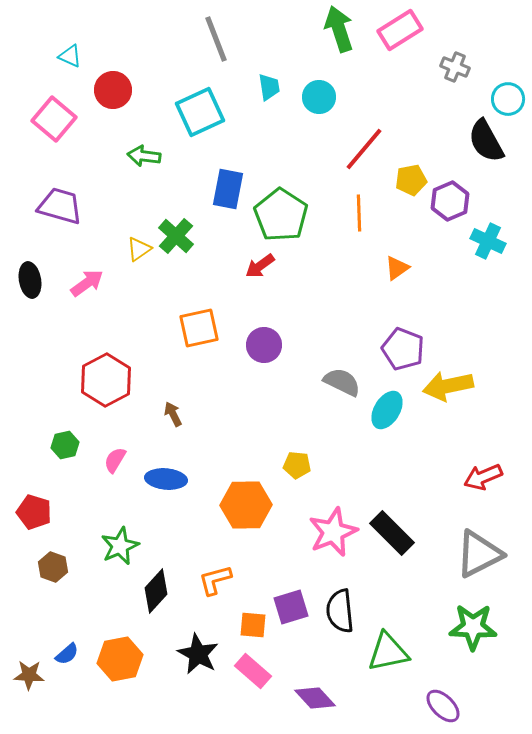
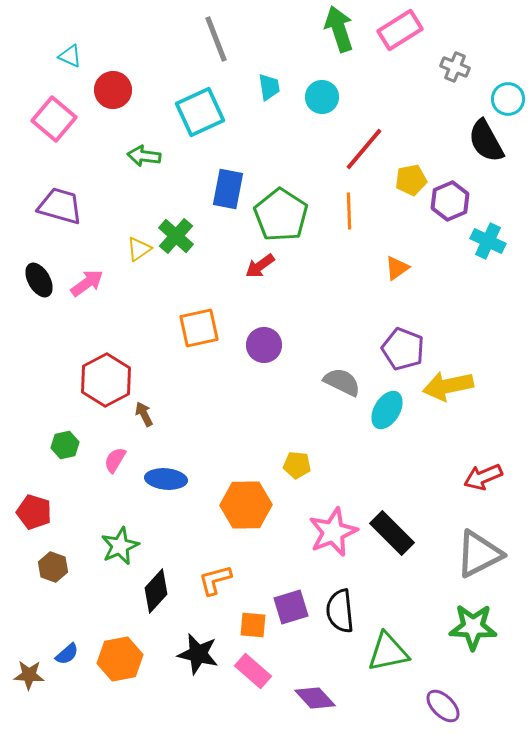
cyan circle at (319, 97): moved 3 px right
orange line at (359, 213): moved 10 px left, 2 px up
black ellipse at (30, 280): moved 9 px right; rotated 20 degrees counterclockwise
brown arrow at (173, 414): moved 29 px left
black star at (198, 654): rotated 15 degrees counterclockwise
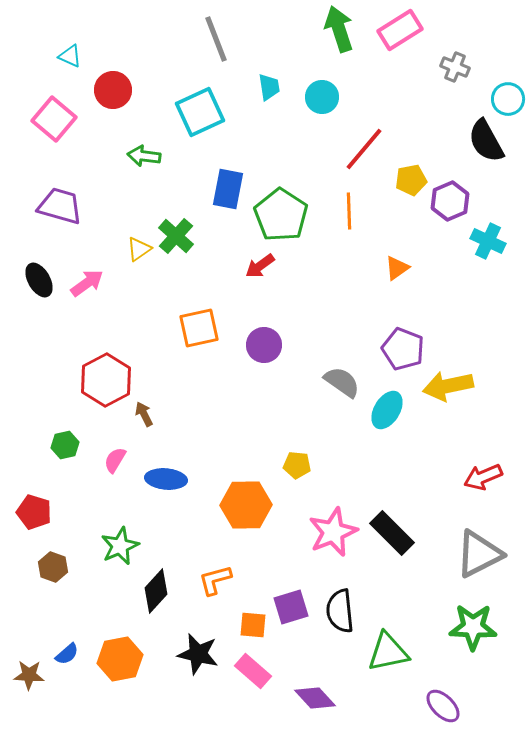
gray semicircle at (342, 382): rotated 9 degrees clockwise
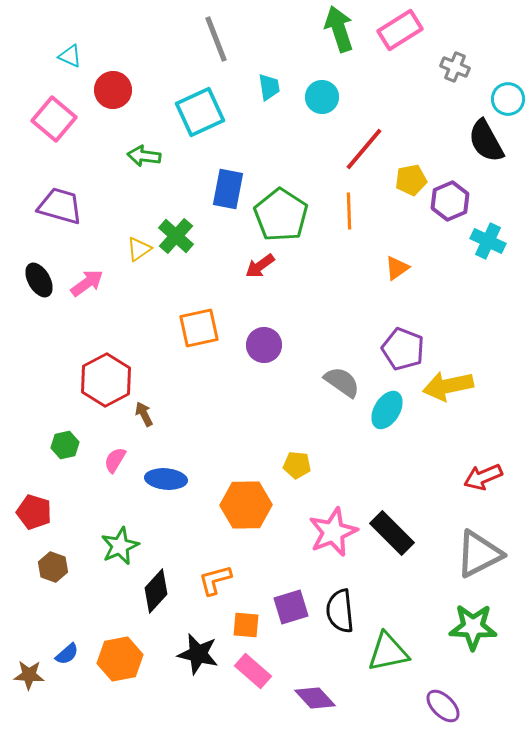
orange square at (253, 625): moved 7 px left
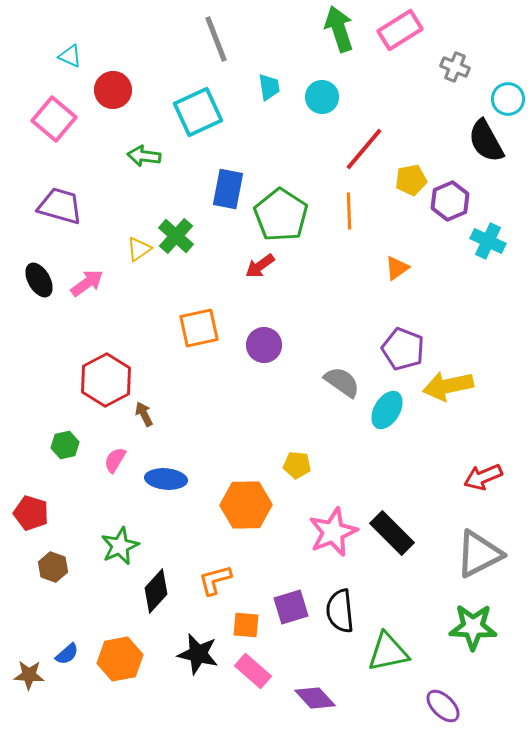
cyan square at (200, 112): moved 2 px left
red pentagon at (34, 512): moved 3 px left, 1 px down
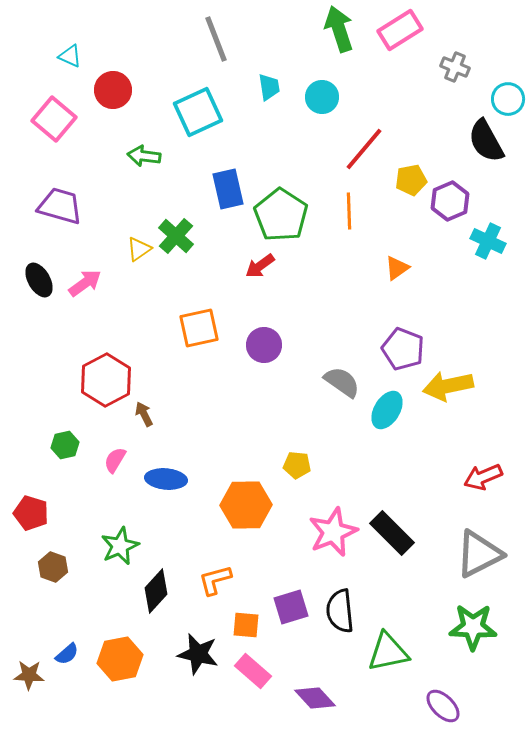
blue rectangle at (228, 189): rotated 24 degrees counterclockwise
pink arrow at (87, 283): moved 2 px left
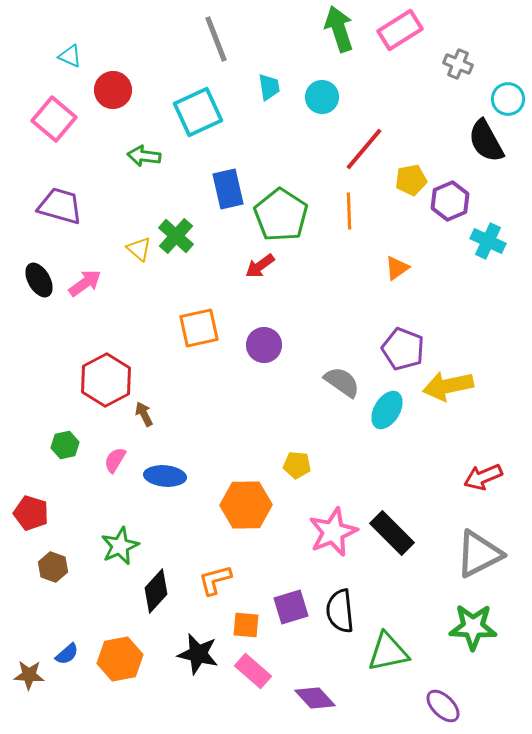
gray cross at (455, 67): moved 3 px right, 3 px up
yellow triangle at (139, 249): rotated 44 degrees counterclockwise
blue ellipse at (166, 479): moved 1 px left, 3 px up
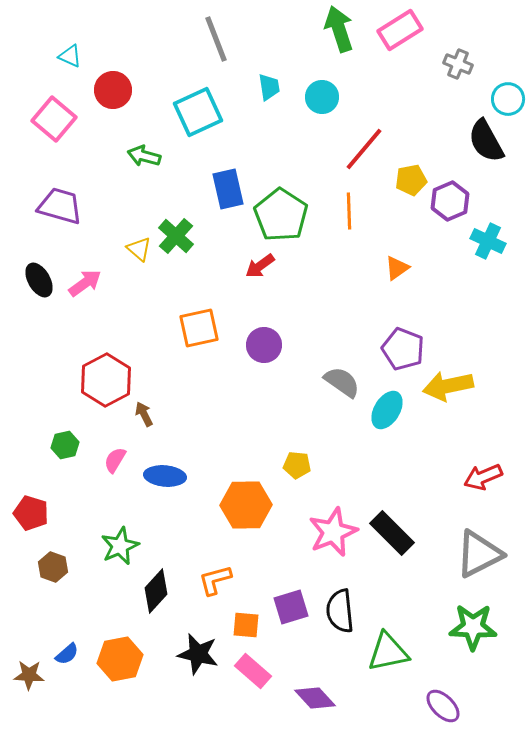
green arrow at (144, 156): rotated 8 degrees clockwise
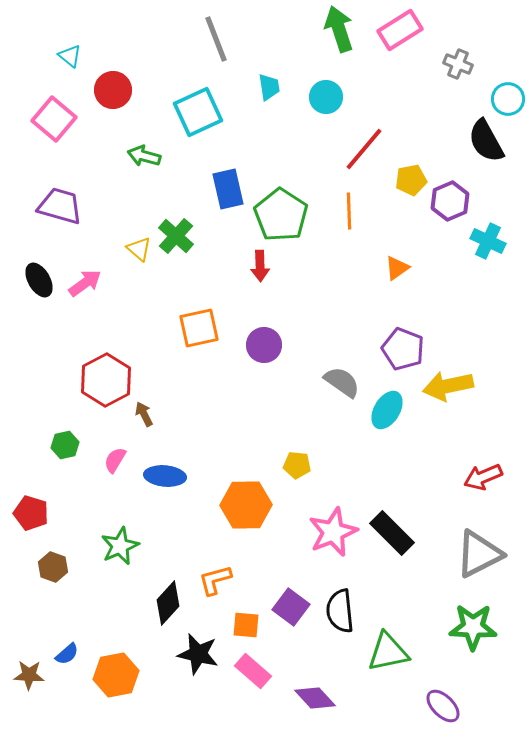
cyan triangle at (70, 56): rotated 15 degrees clockwise
cyan circle at (322, 97): moved 4 px right
red arrow at (260, 266): rotated 56 degrees counterclockwise
black diamond at (156, 591): moved 12 px right, 12 px down
purple square at (291, 607): rotated 36 degrees counterclockwise
orange hexagon at (120, 659): moved 4 px left, 16 px down
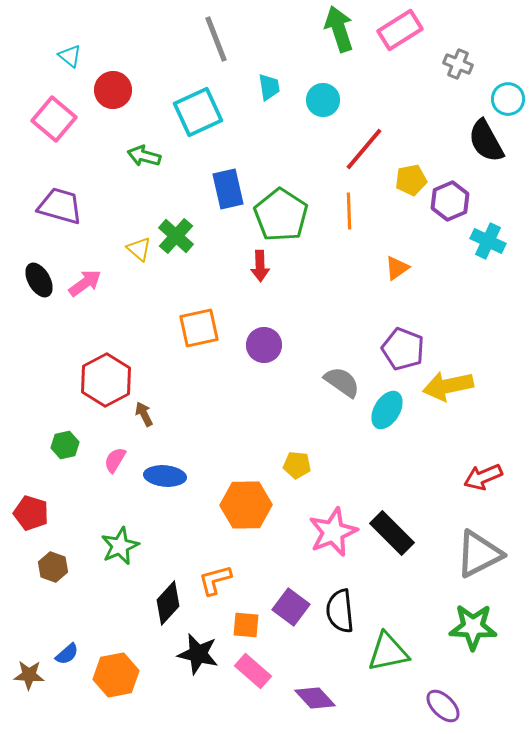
cyan circle at (326, 97): moved 3 px left, 3 px down
